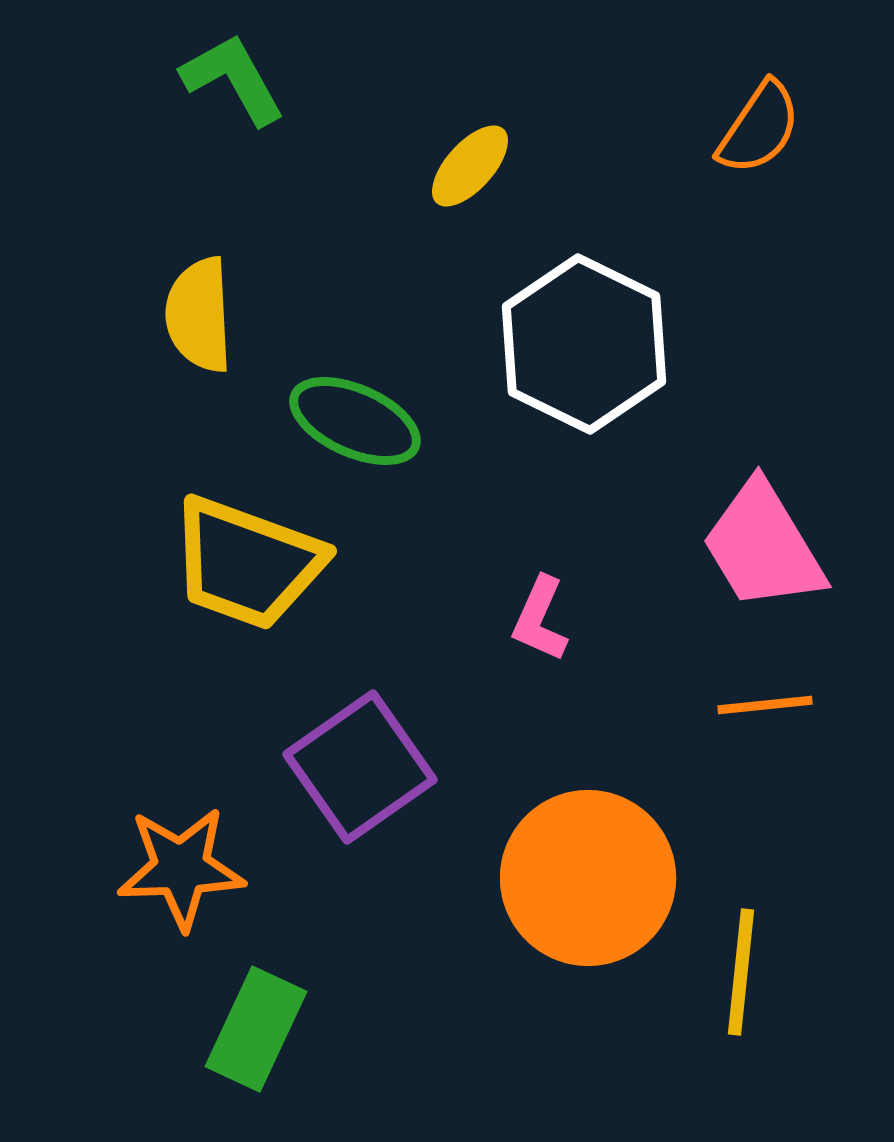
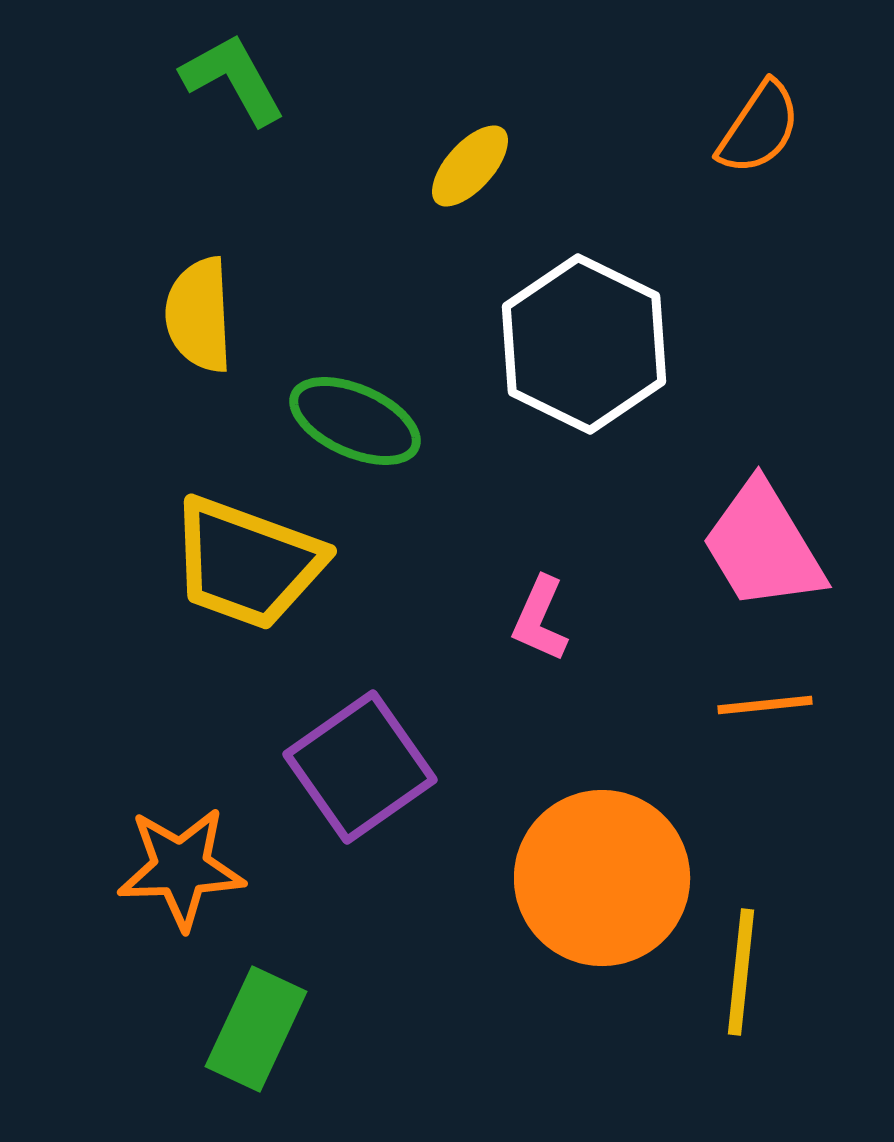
orange circle: moved 14 px right
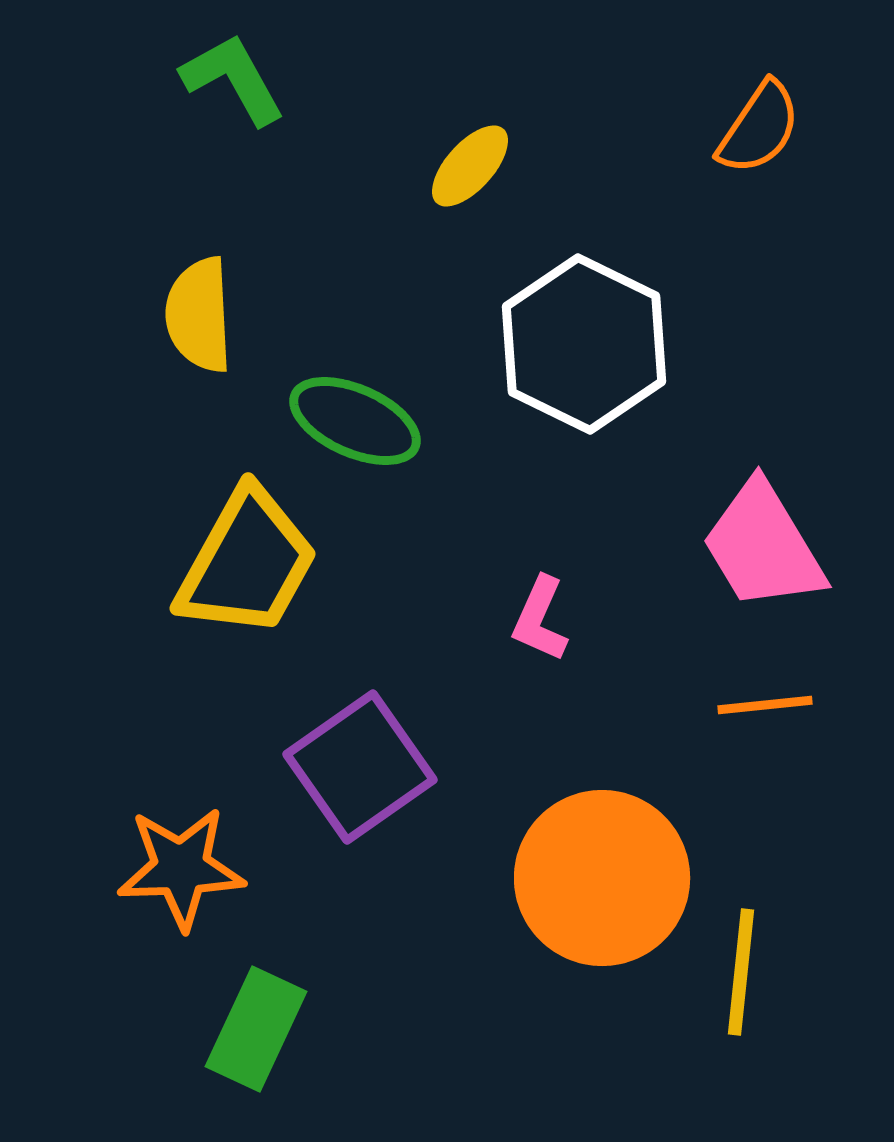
yellow trapezoid: rotated 81 degrees counterclockwise
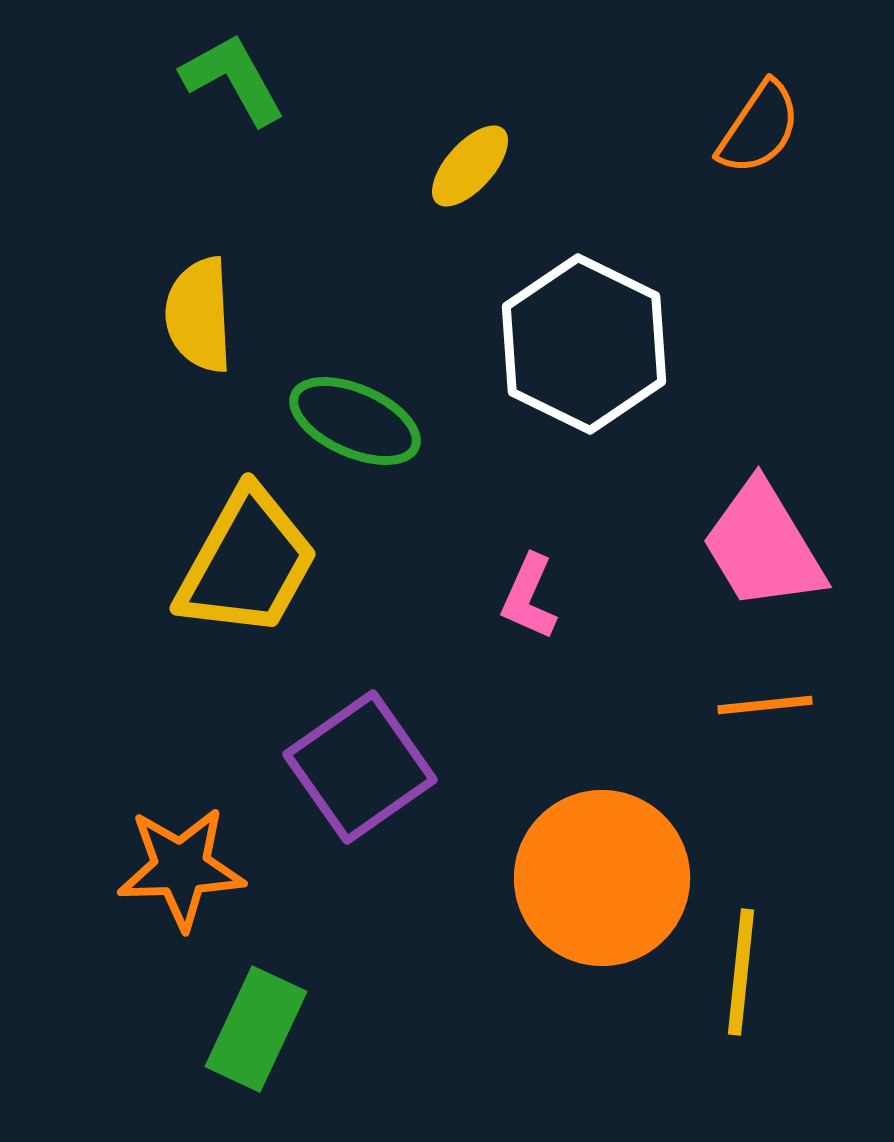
pink L-shape: moved 11 px left, 22 px up
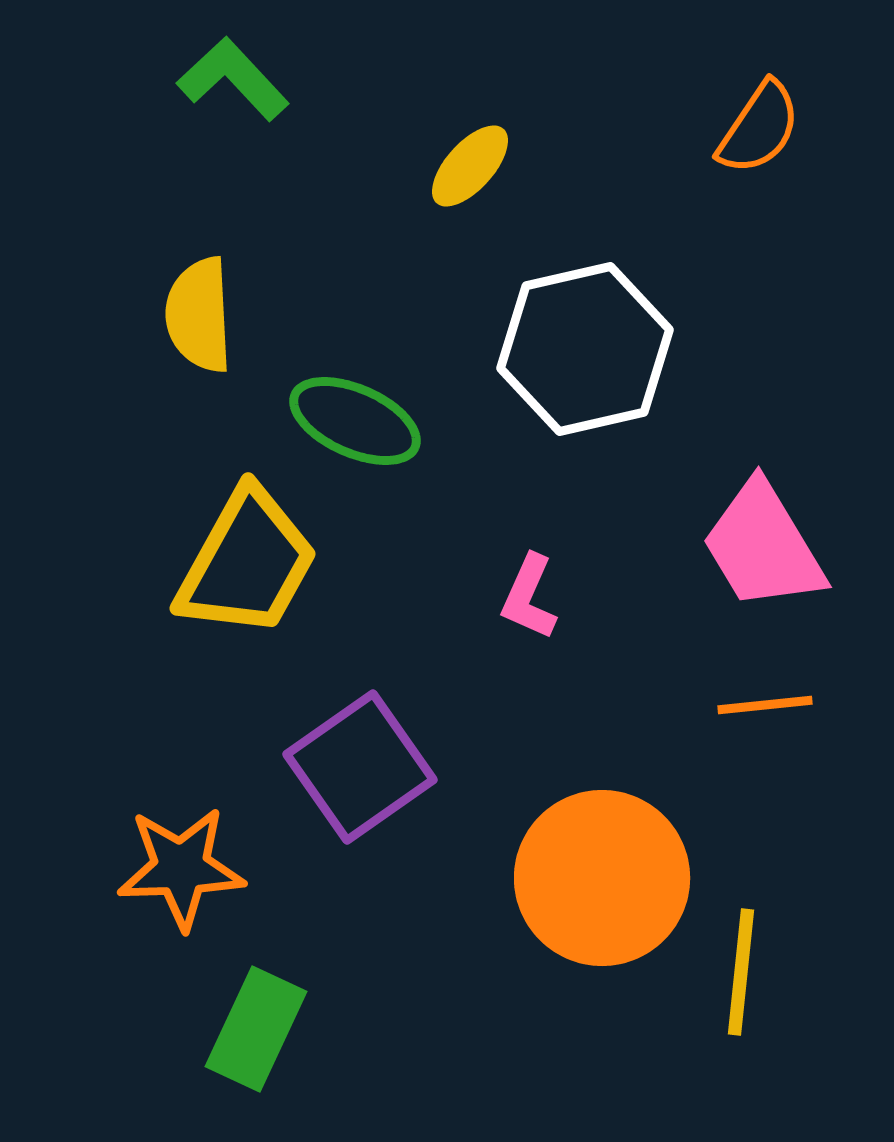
green L-shape: rotated 14 degrees counterclockwise
white hexagon: moved 1 px right, 5 px down; rotated 21 degrees clockwise
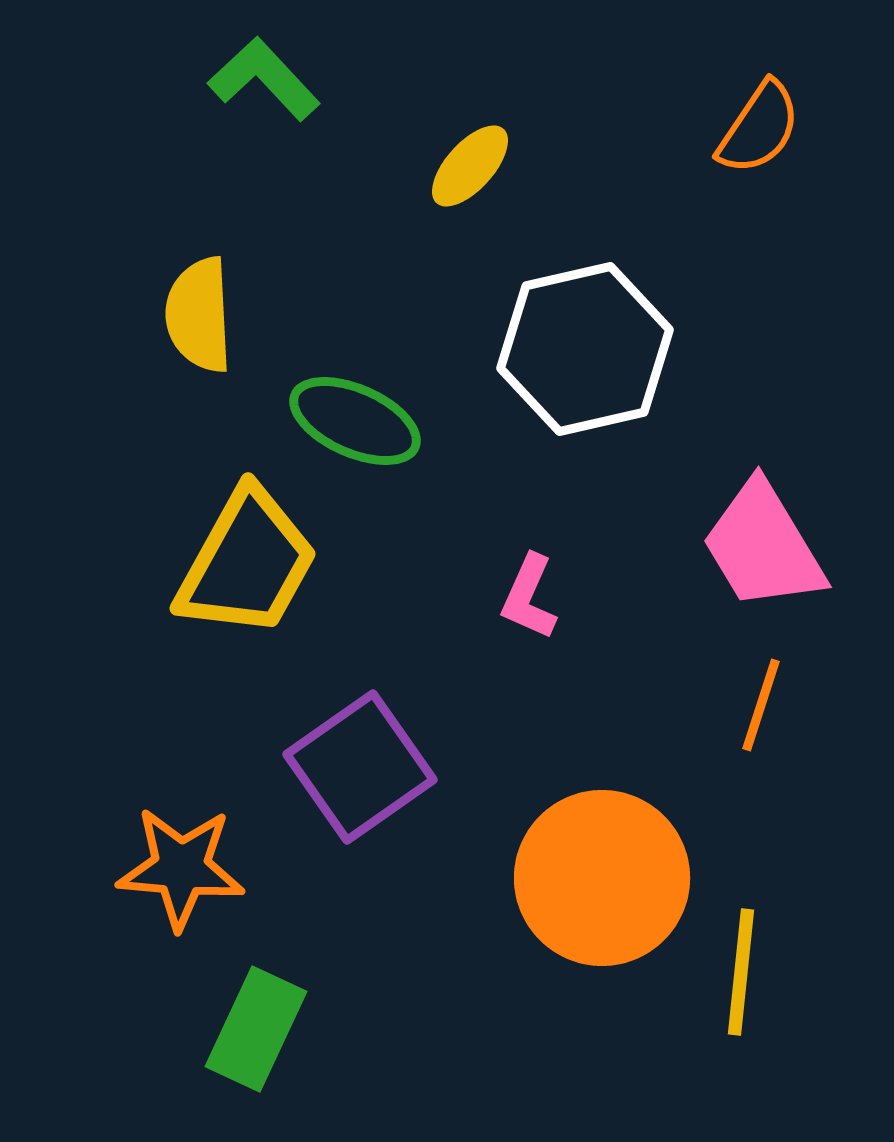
green L-shape: moved 31 px right
orange line: moved 4 px left; rotated 66 degrees counterclockwise
orange star: rotated 7 degrees clockwise
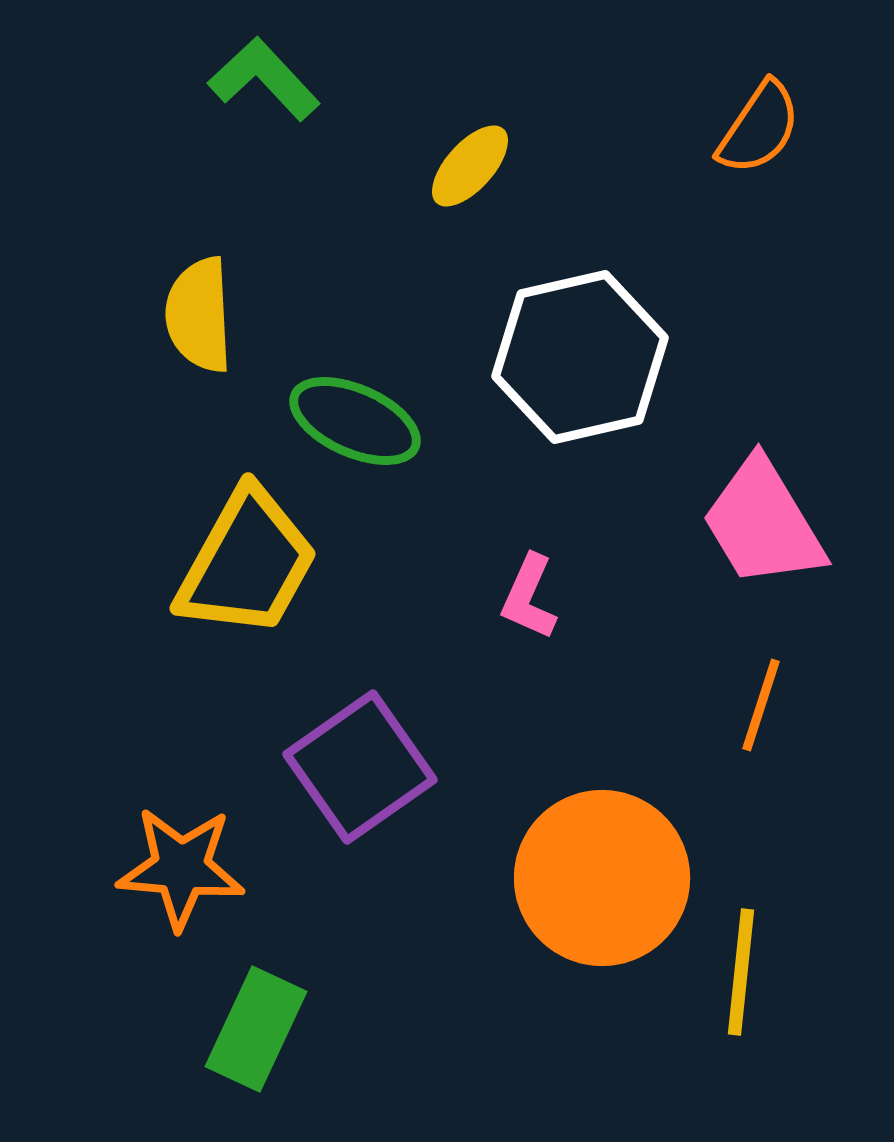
white hexagon: moved 5 px left, 8 px down
pink trapezoid: moved 23 px up
